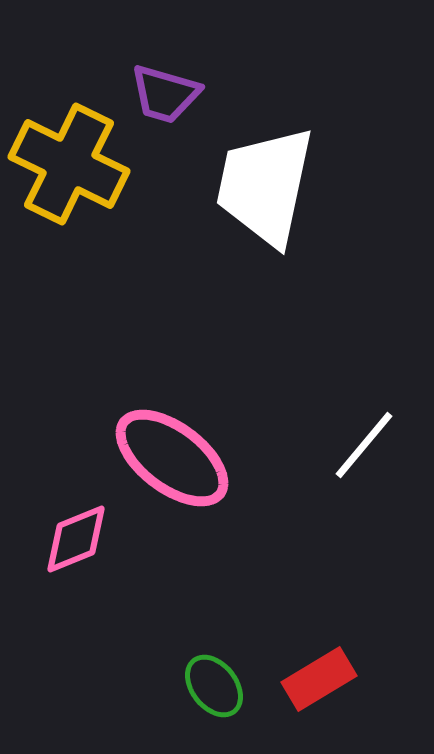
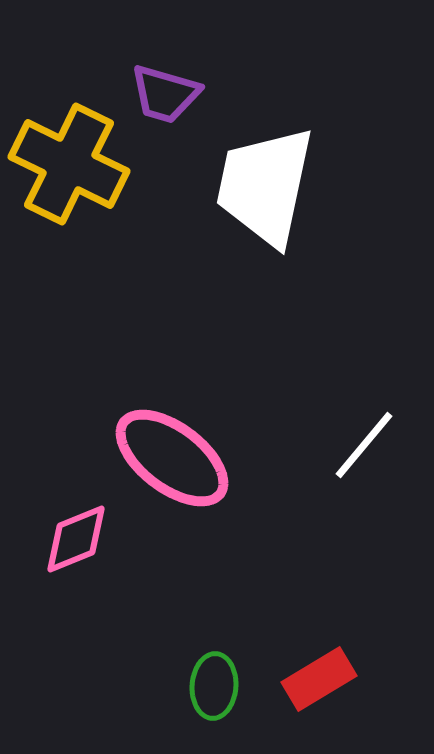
green ellipse: rotated 42 degrees clockwise
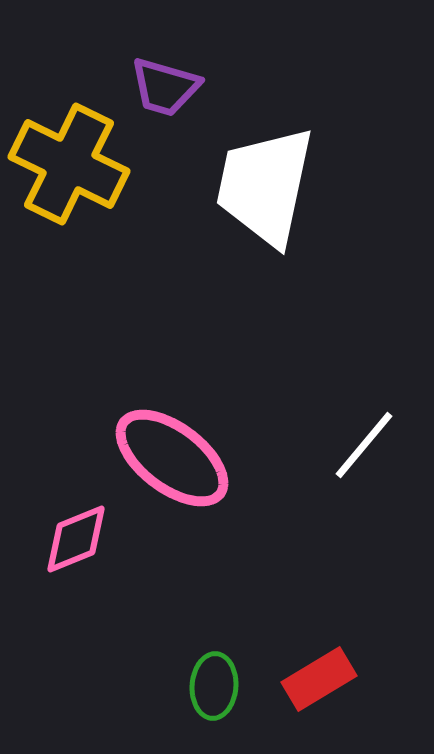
purple trapezoid: moved 7 px up
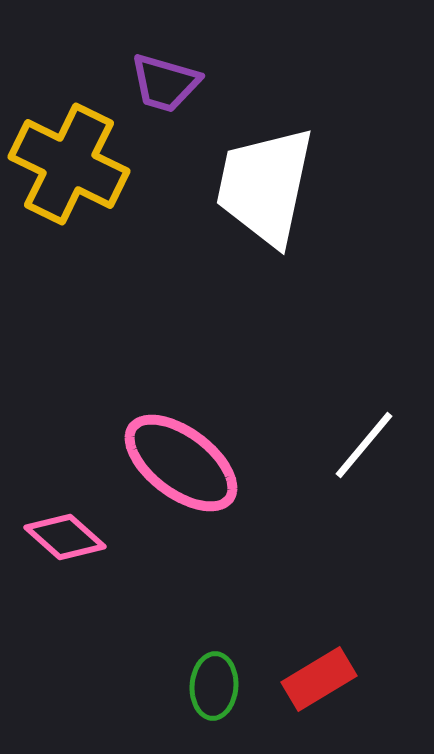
purple trapezoid: moved 4 px up
pink ellipse: moved 9 px right, 5 px down
pink diamond: moved 11 px left, 2 px up; rotated 64 degrees clockwise
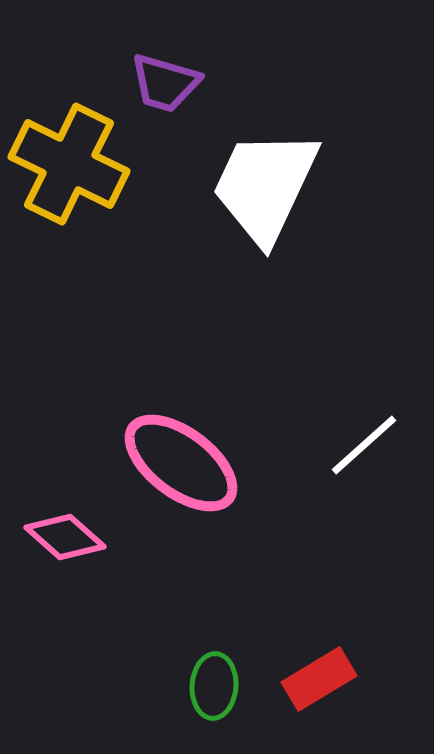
white trapezoid: rotated 13 degrees clockwise
white line: rotated 8 degrees clockwise
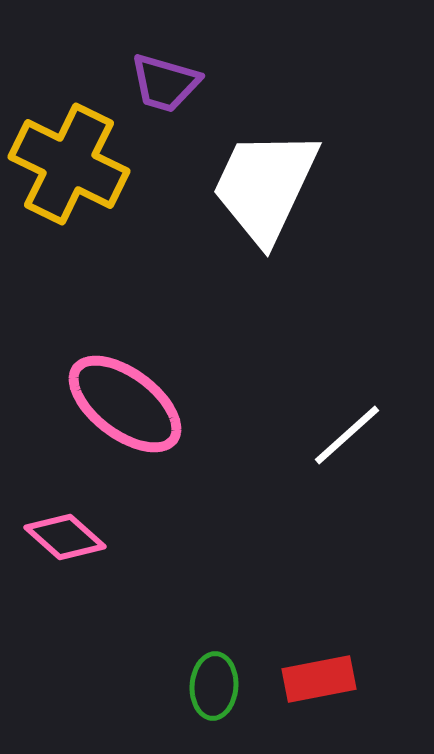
white line: moved 17 px left, 10 px up
pink ellipse: moved 56 px left, 59 px up
red rectangle: rotated 20 degrees clockwise
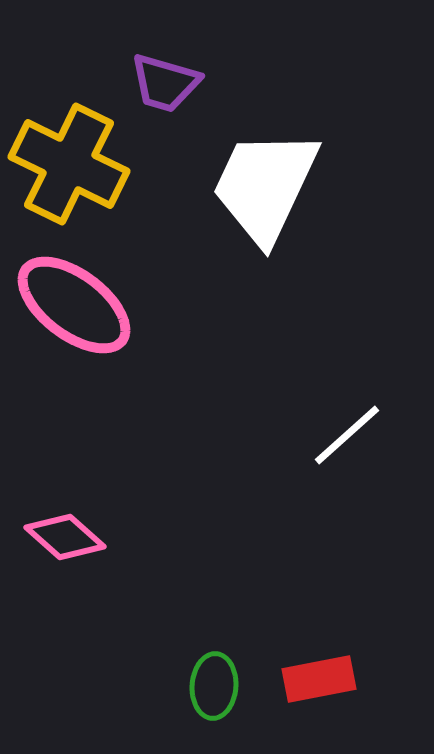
pink ellipse: moved 51 px left, 99 px up
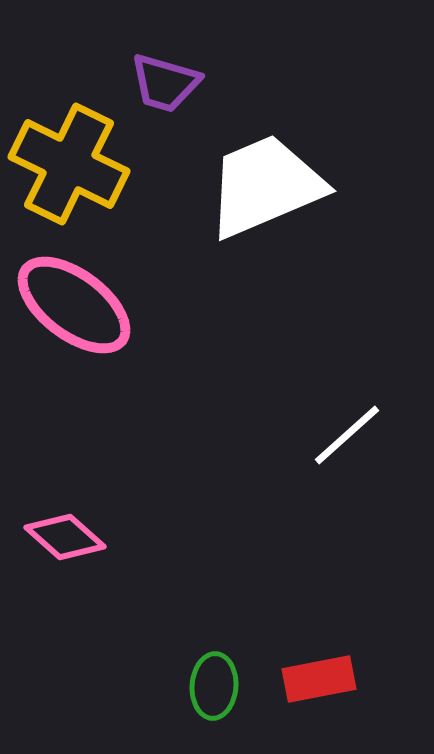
white trapezoid: rotated 42 degrees clockwise
